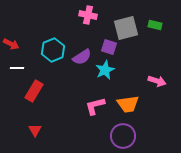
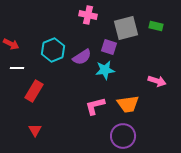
green rectangle: moved 1 px right, 1 px down
cyan star: rotated 18 degrees clockwise
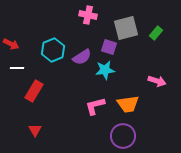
green rectangle: moved 7 px down; rotated 64 degrees counterclockwise
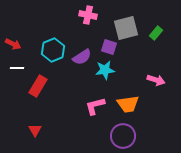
red arrow: moved 2 px right
pink arrow: moved 1 px left, 1 px up
red rectangle: moved 4 px right, 5 px up
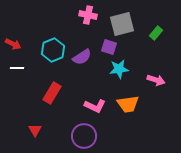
gray square: moved 4 px left, 4 px up
cyan star: moved 14 px right, 1 px up
red rectangle: moved 14 px right, 7 px down
pink L-shape: rotated 140 degrees counterclockwise
purple circle: moved 39 px left
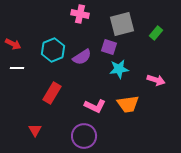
pink cross: moved 8 px left, 1 px up
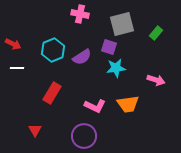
cyan star: moved 3 px left, 1 px up
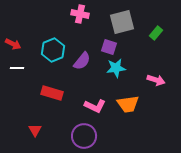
gray square: moved 2 px up
purple semicircle: moved 4 px down; rotated 18 degrees counterclockwise
red rectangle: rotated 75 degrees clockwise
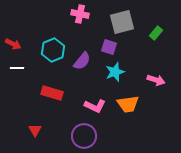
cyan star: moved 1 px left, 4 px down; rotated 12 degrees counterclockwise
